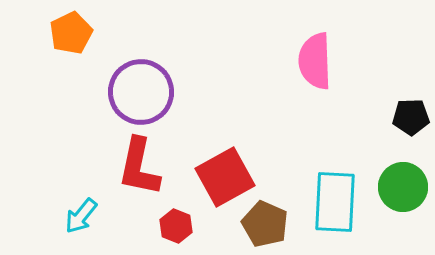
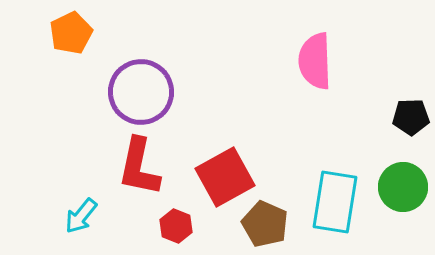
cyan rectangle: rotated 6 degrees clockwise
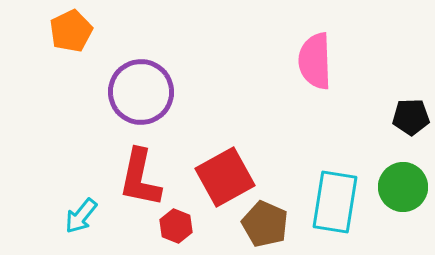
orange pentagon: moved 2 px up
red L-shape: moved 1 px right, 11 px down
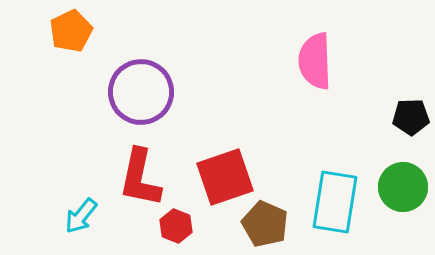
red square: rotated 10 degrees clockwise
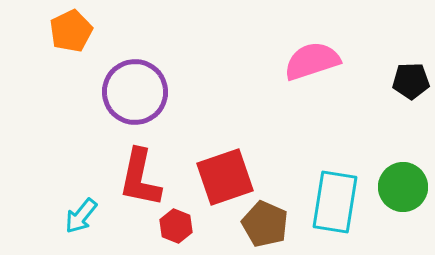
pink semicircle: moved 3 px left; rotated 74 degrees clockwise
purple circle: moved 6 px left
black pentagon: moved 36 px up
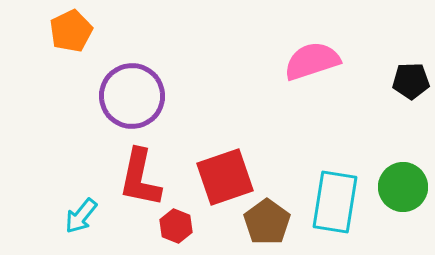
purple circle: moved 3 px left, 4 px down
brown pentagon: moved 2 px right, 2 px up; rotated 12 degrees clockwise
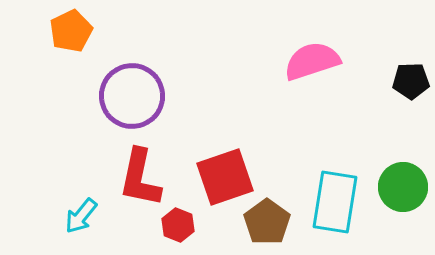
red hexagon: moved 2 px right, 1 px up
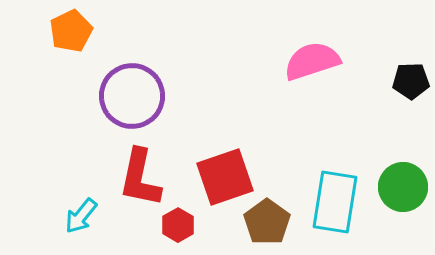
red hexagon: rotated 8 degrees clockwise
